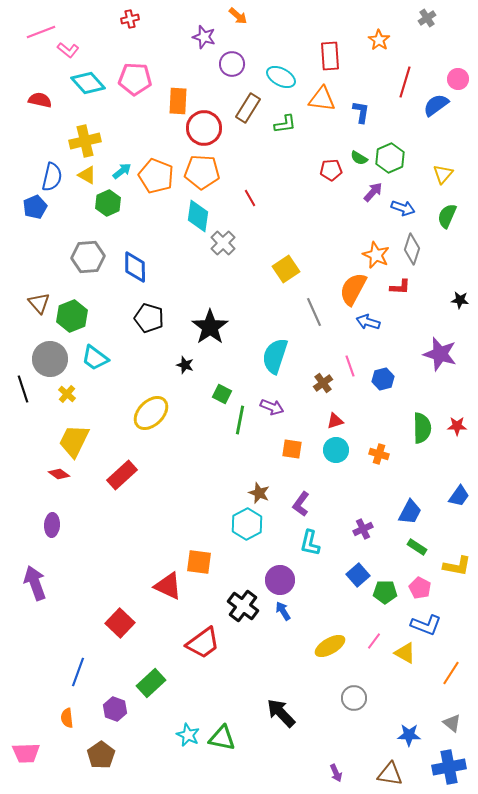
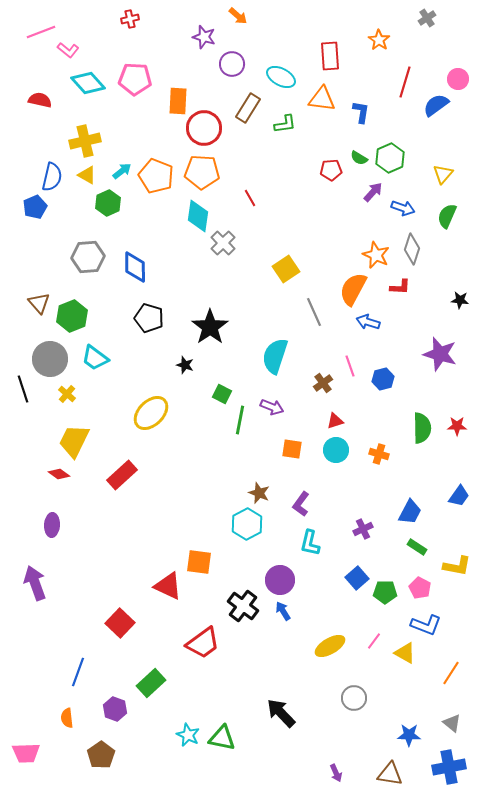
blue square at (358, 575): moved 1 px left, 3 px down
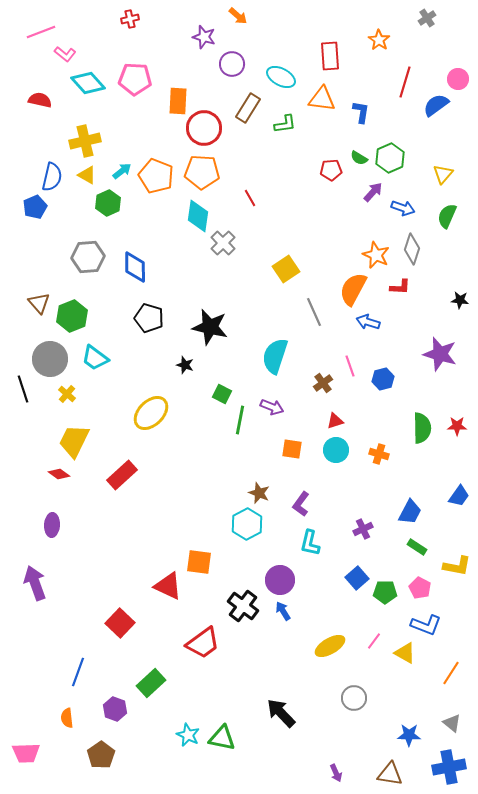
pink L-shape at (68, 50): moved 3 px left, 4 px down
black star at (210, 327): rotated 24 degrees counterclockwise
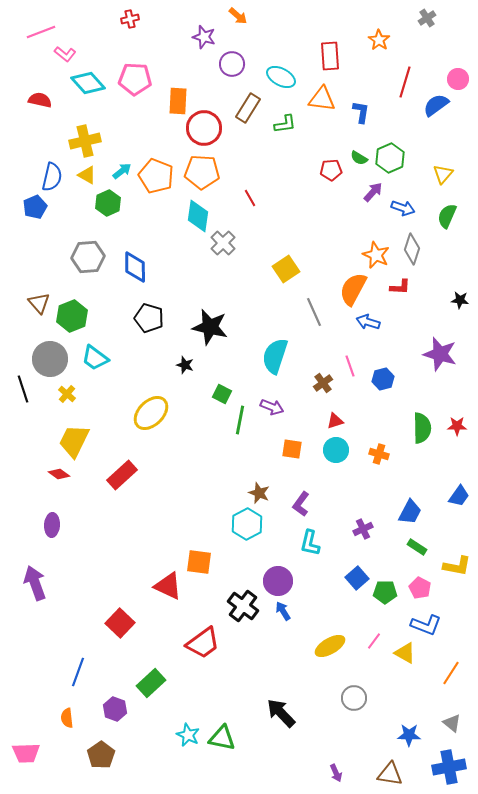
purple circle at (280, 580): moved 2 px left, 1 px down
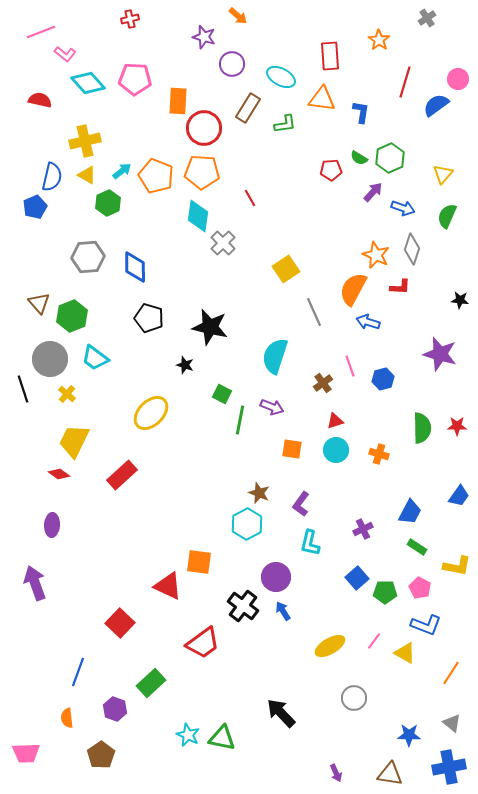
purple circle at (278, 581): moved 2 px left, 4 px up
